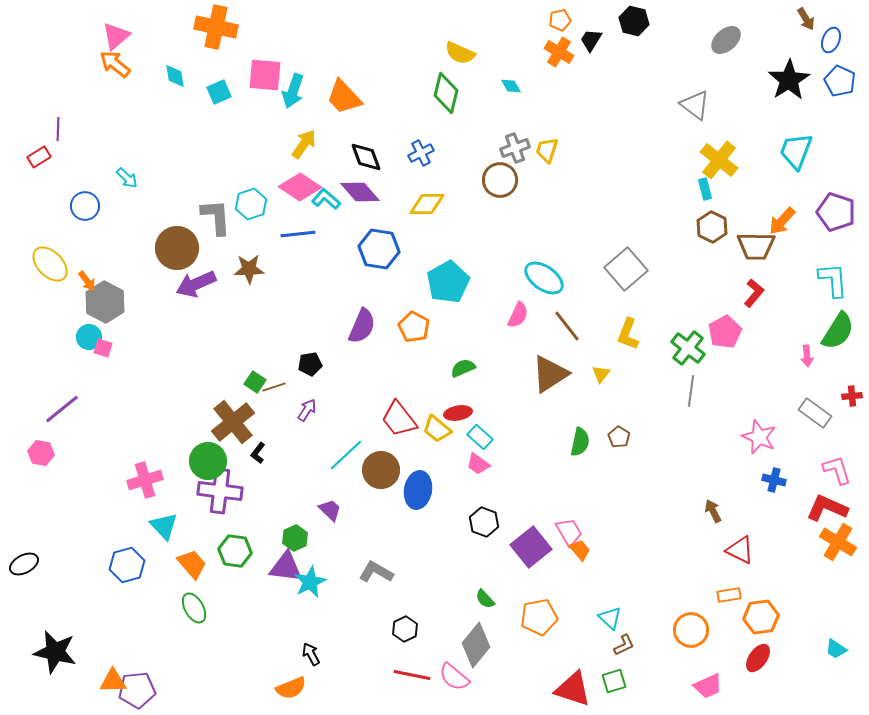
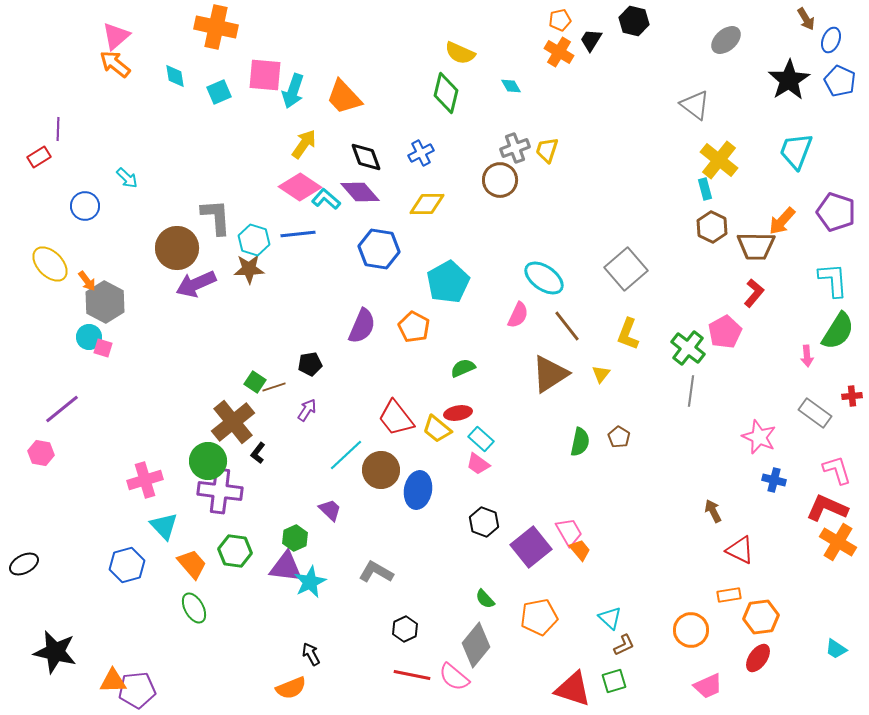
cyan hexagon at (251, 204): moved 3 px right, 36 px down; rotated 24 degrees counterclockwise
red trapezoid at (399, 419): moved 3 px left, 1 px up
cyan rectangle at (480, 437): moved 1 px right, 2 px down
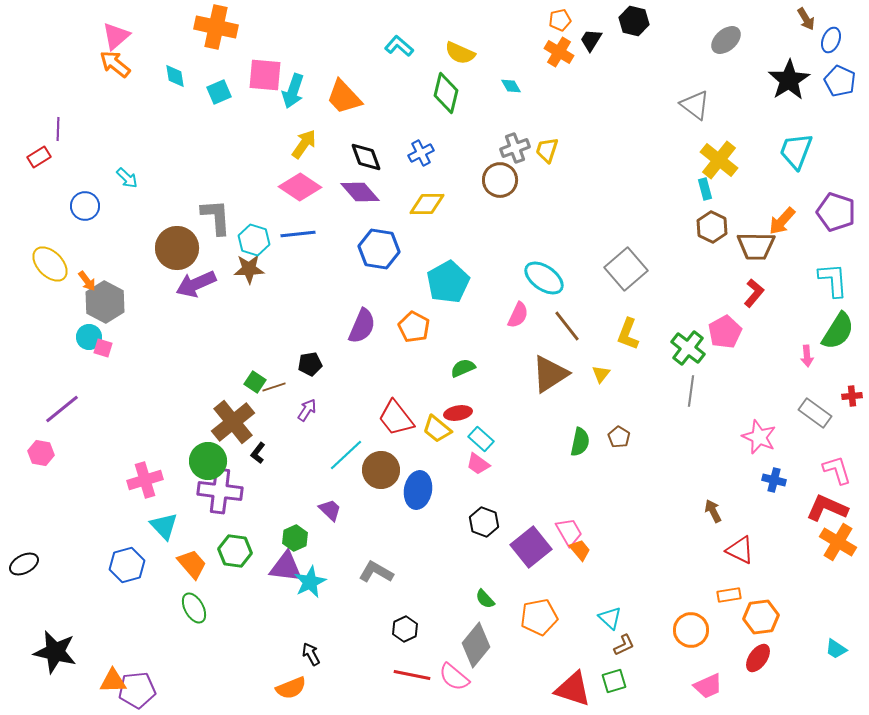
cyan L-shape at (326, 199): moved 73 px right, 153 px up
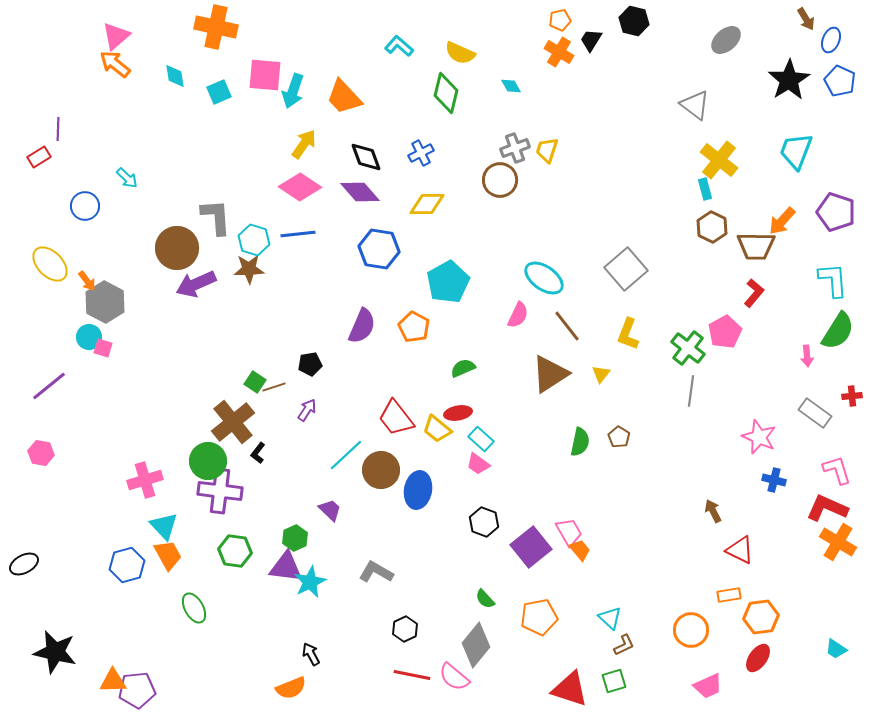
purple line at (62, 409): moved 13 px left, 23 px up
orange trapezoid at (192, 564): moved 24 px left, 9 px up; rotated 12 degrees clockwise
red triangle at (573, 689): moved 3 px left
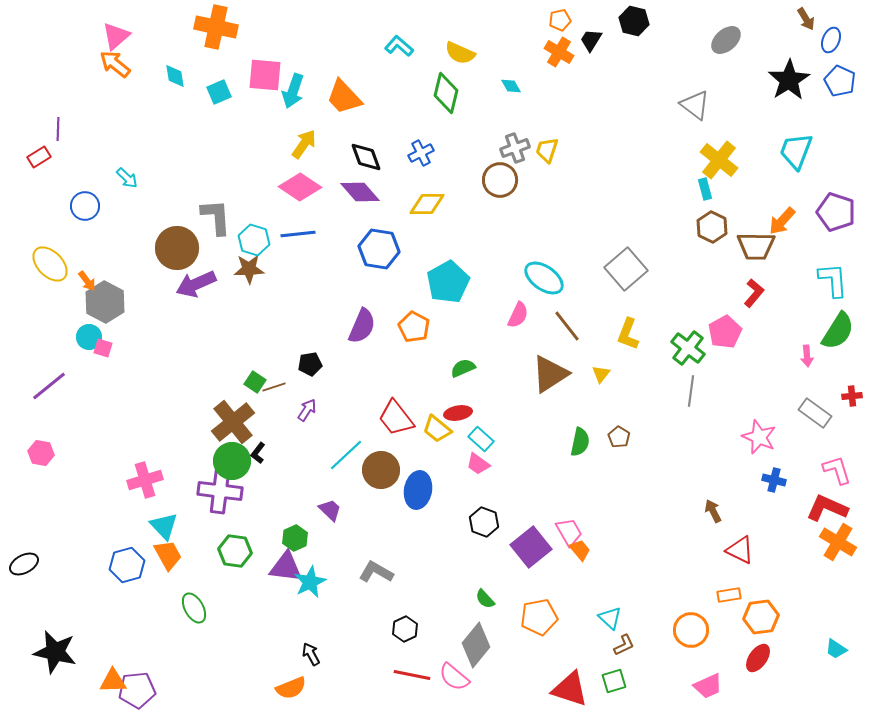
green circle at (208, 461): moved 24 px right
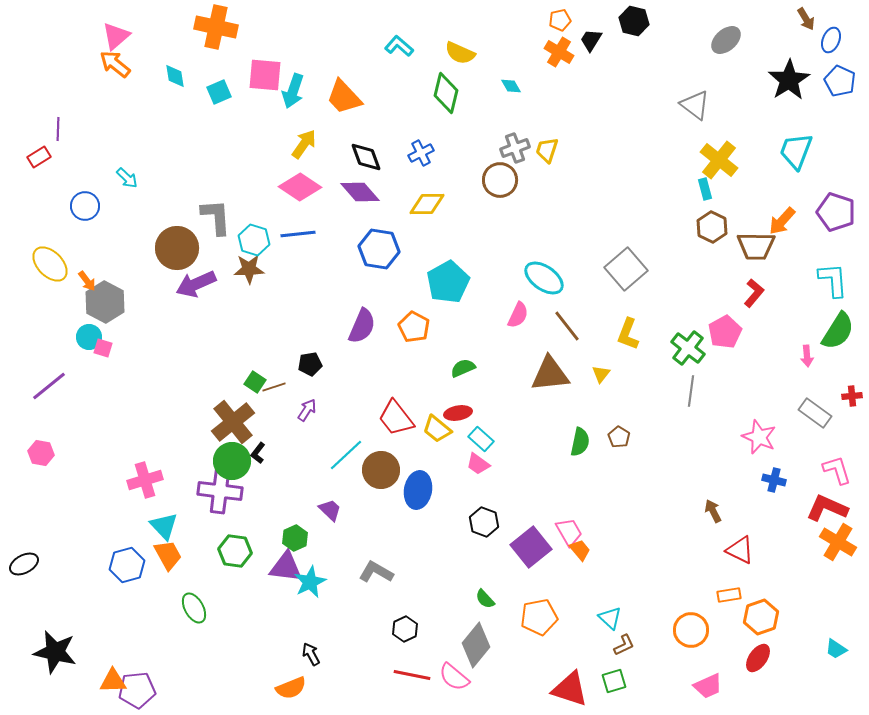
brown triangle at (550, 374): rotated 27 degrees clockwise
orange hexagon at (761, 617): rotated 12 degrees counterclockwise
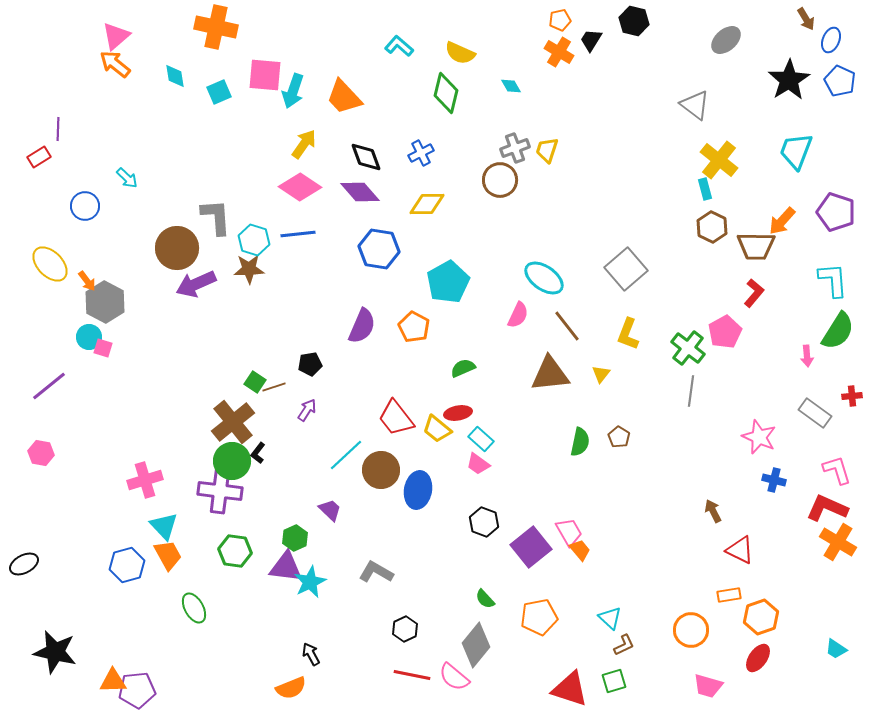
pink trapezoid at (708, 686): rotated 40 degrees clockwise
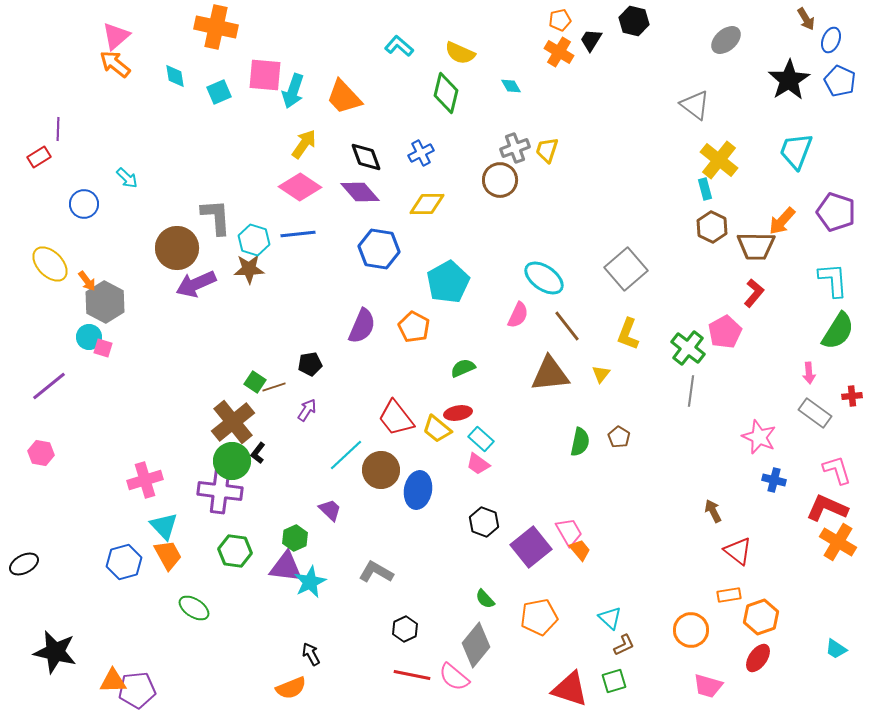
blue circle at (85, 206): moved 1 px left, 2 px up
pink arrow at (807, 356): moved 2 px right, 17 px down
red triangle at (740, 550): moved 2 px left, 1 px down; rotated 12 degrees clockwise
blue hexagon at (127, 565): moved 3 px left, 3 px up
green ellipse at (194, 608): rotated 28 degrees counterclockwise
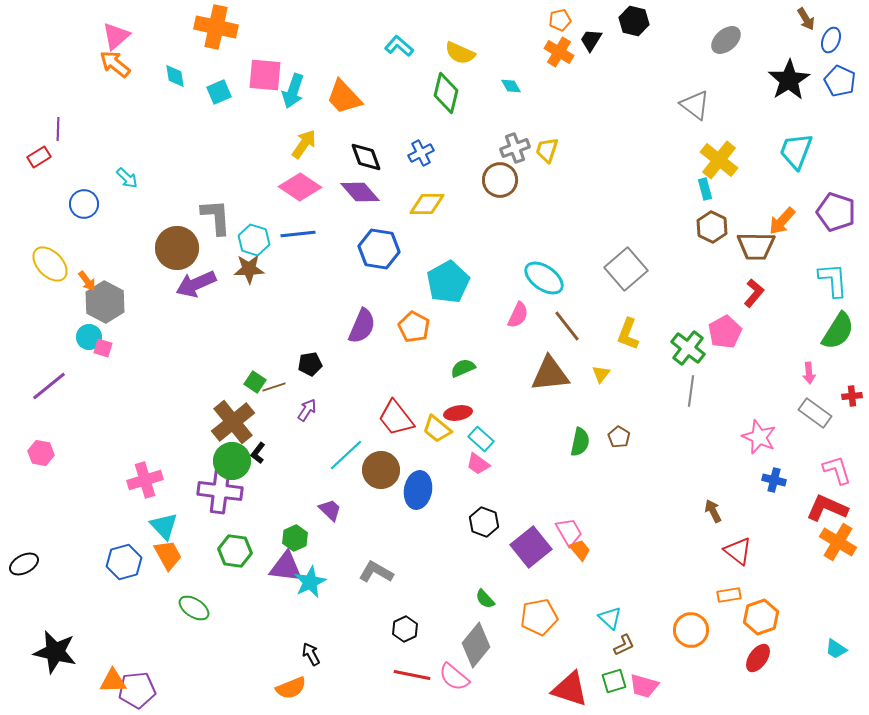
pink trapezoid at (708, 686): moved 64 px left
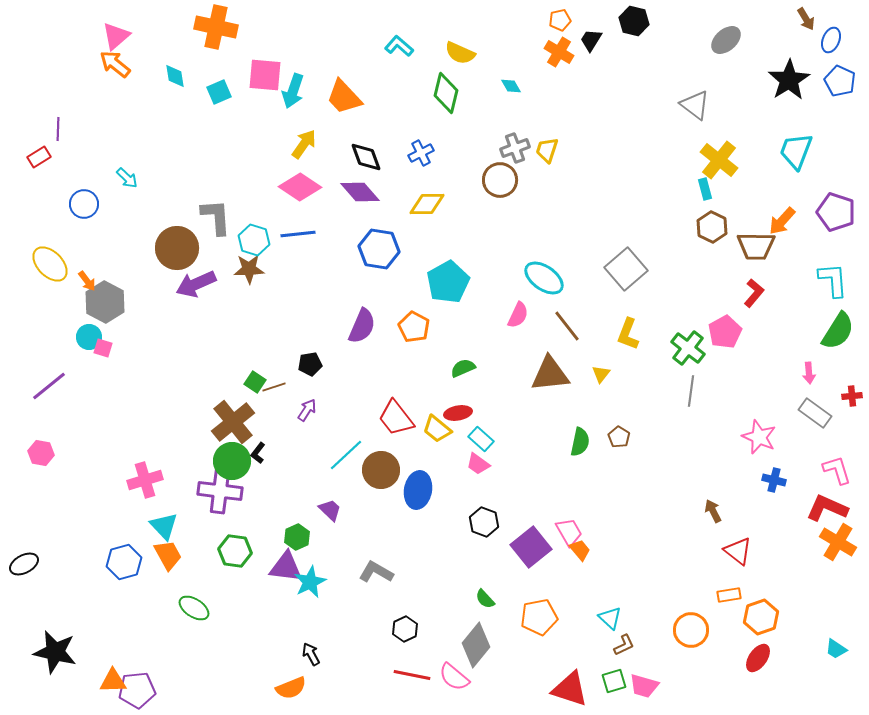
green hexagon at (295, 538): moved 2 px right, 1 px up
